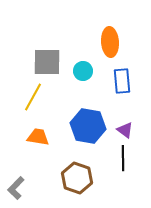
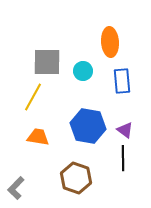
brown hexagon: moved 1 px left
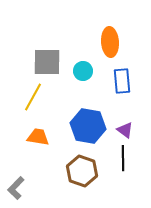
brown hexagon: moved 6 px right, 7 px up
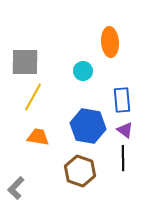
gray square: moved 22 px left
blue rectangle: moved 19 px down
brown hexagon: moved 2 px left
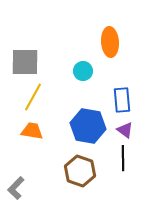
orange trapezoid: moved 6 px left, 6 px up
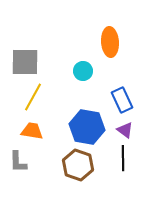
blue rectangle: rotated 20 degrees counterclockwise
blue hexagon: moved 1 px left, 1 px down
brown hexagon: moved 2 px left, 6 px up
gray L-shape: moved 2 px right, 26 px up; rotated 45 degrees counterclockwise
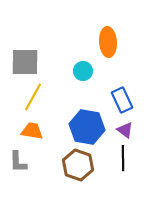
orange ellipse: moved 2 px left
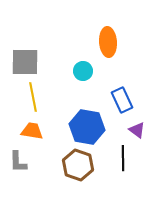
yellow line: rotated 40 degrees counterclockwise
purple triangle: moved 12 px right
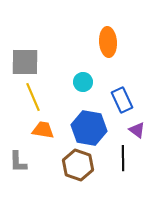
cyan circle: moved 11 px down
yellow line: rotated 12 degrees counterclockwise
blue hexagon: moved 2 px right, 1 px down
orange trapezoid: moved 11 px right, 1 px up
